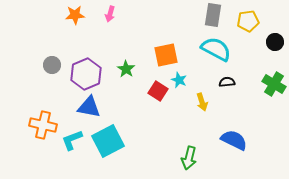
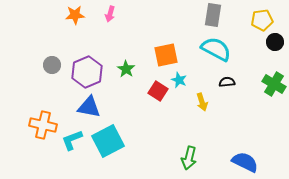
yellow pentagon: moved 14 px right, 1 px up
purple hexagon: moved 1 px right, 2 px up
blue semicircle: moved 11 px right, 22 px down
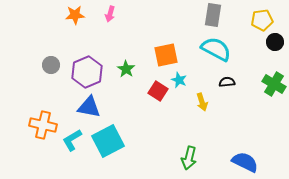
gray circle: moved 1 px left
cyan L-shape: rotated 10 degrees counterclockwise
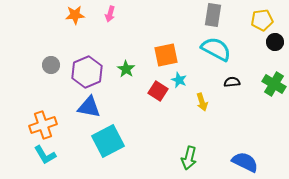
black semicircle: moved 5 px right
orange cross: rotated 32 degrees counterclockwise
cyan L-shape: moved 27 px left, 15 px down; rotated 90 degrees counterclockwise
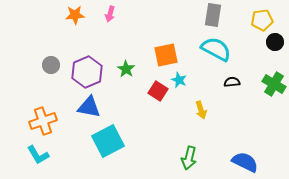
yellow arrow: moved 1 px left, 8 px down
orange cross: moved 4 px up
cyan L-shape: moved 7 px left
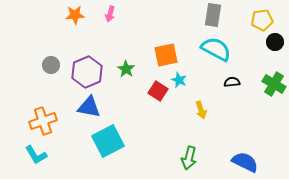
cyan L-shape: moved 2 px left
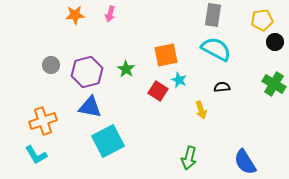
purple hexagon: rotated 8 degrees clockwise
black semicircle: moved 10 px left, 5 px down
blue triangle: moved 1 px right
blue semicircle: rotated 148 degrees counterclockwise
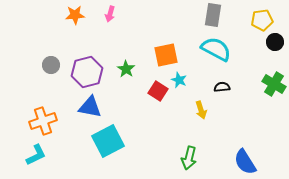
cyan L-shape: rotated 85 degrees counterclockwise
